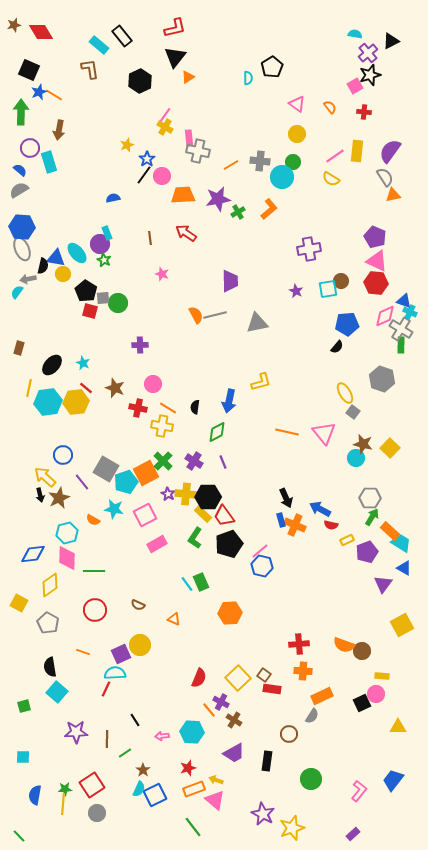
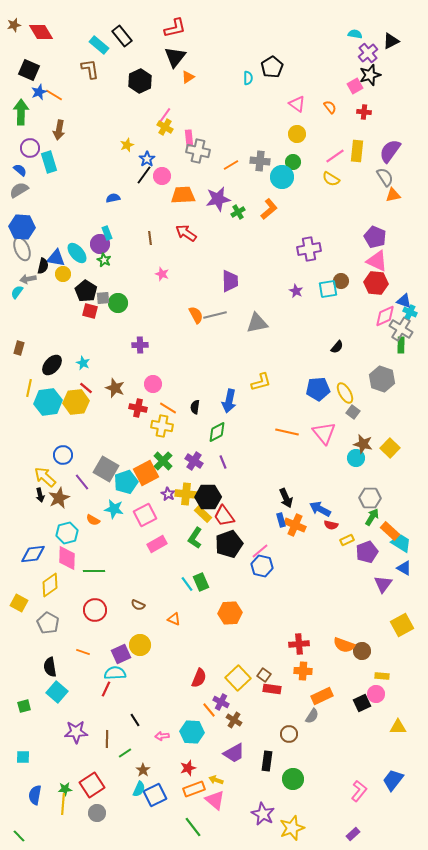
blue pentagon at (347, 324): moved 29 px left, 65 px down
green circle at (311, 779): moved 18 px left
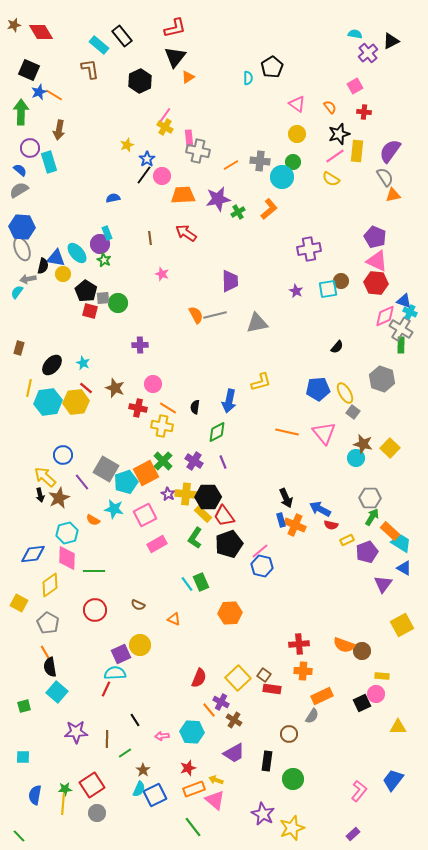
black star at (370, 75): moved 31 px left, 59 px down
orange line at (83, 652): moved 38 px left; rotated 40 degrees clockwise
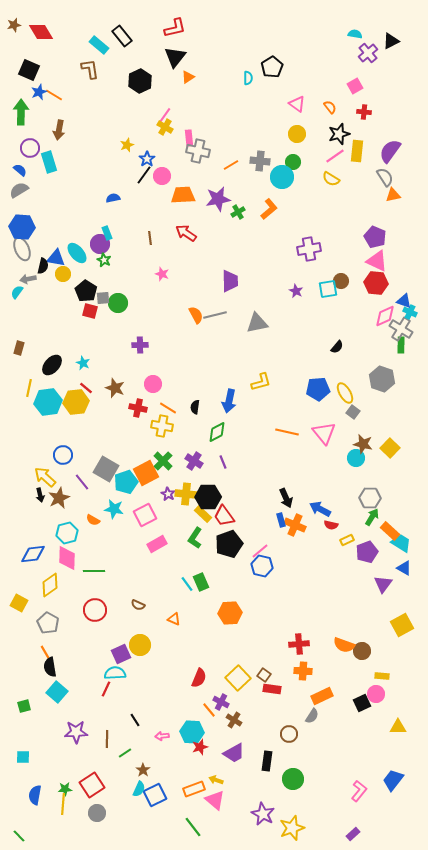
red star at (188, 768): moved 12 px right, 21 px up
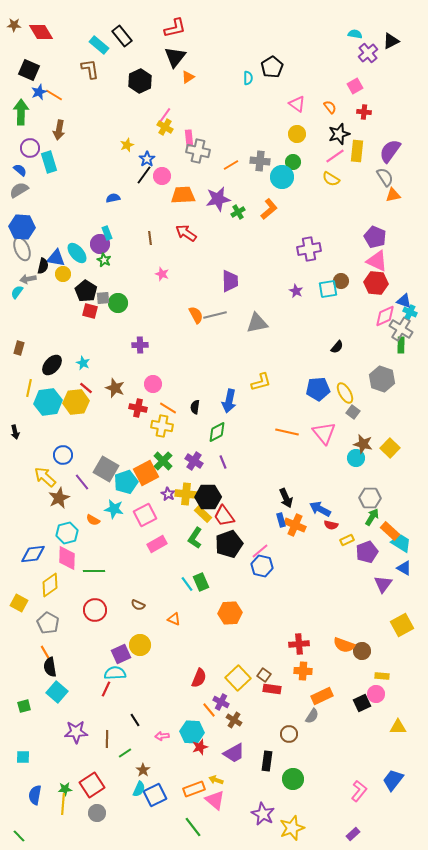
brown star at (14, 25): rotated 16 degrees clockwise
black arrow at (40, 495): moved 25 px left, 63 px up
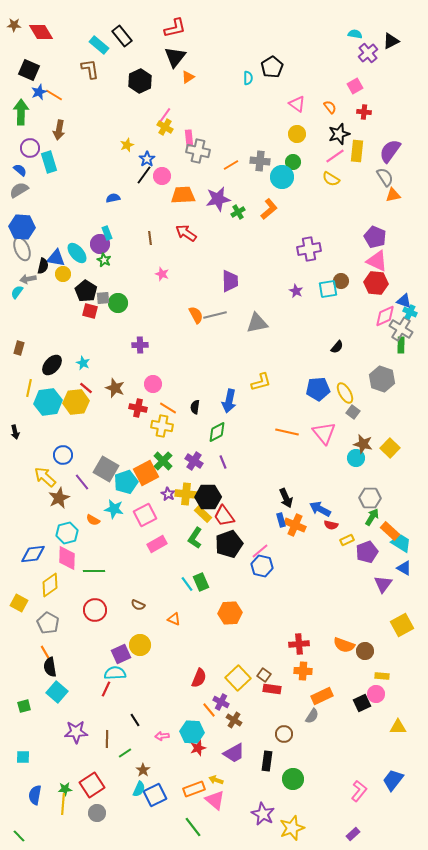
brown circle at (362, 651): moved 3 px right
brown circle at (289, 734): moved 5 px left
red star at (200, 747): moved 2 px left, 1 px down
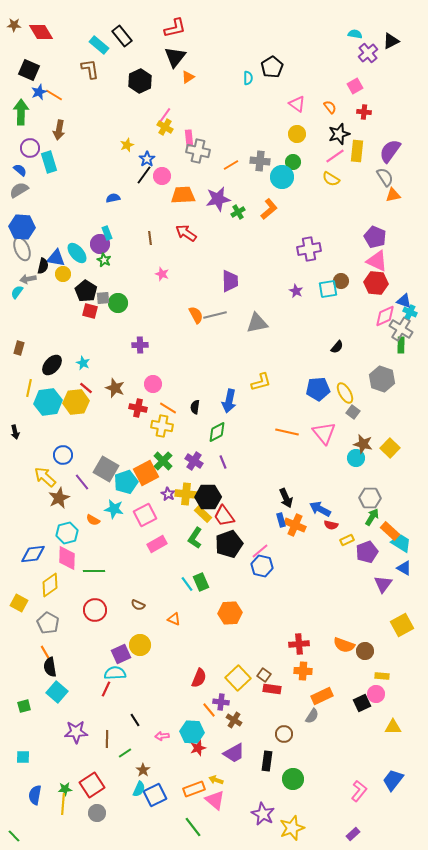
purple cross at (221, 702): rotated 21 degrees counterclockwise
yellow triangle at (398, 727): moved 5 px left
green line at (19, 836): moved 5 px left
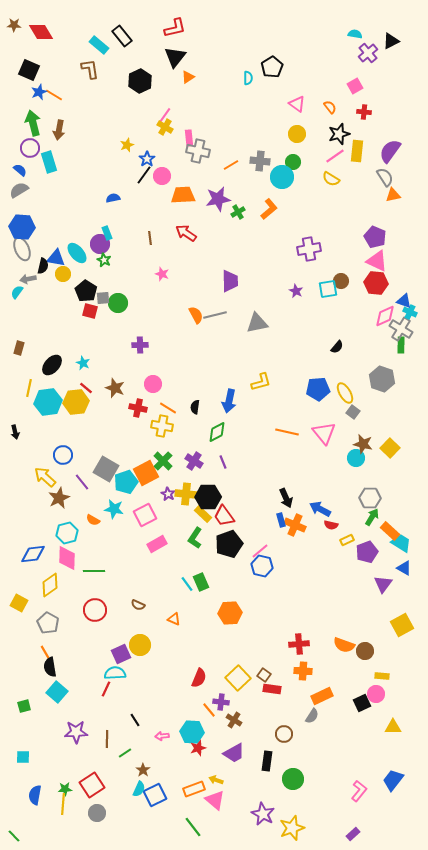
green arrow at (21, 112): moved 12 px right, 11 px down; rotated 15 degrees counterclockwise
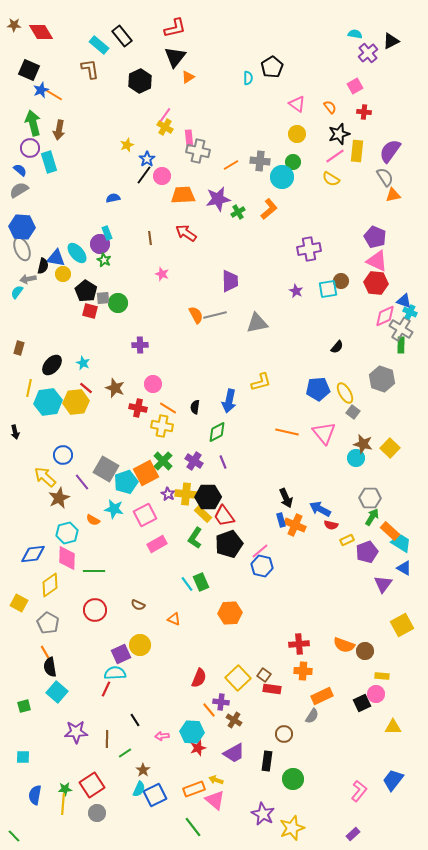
blue star at (39, 92): moved 2 px right, 2 px up
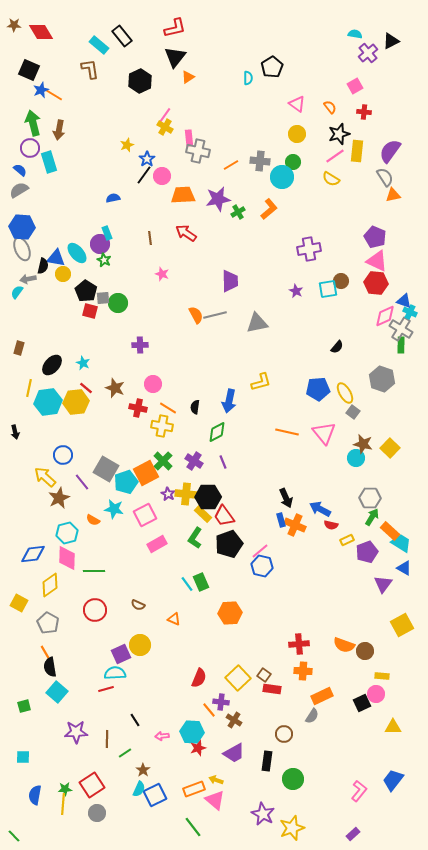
red line at (106, 689): rotated 49 degrees clockwise
